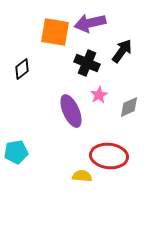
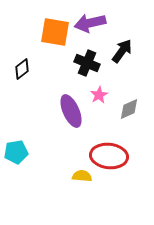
gray diamond: moved 2 px down
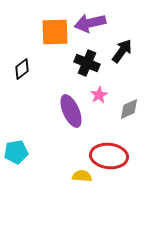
orange square: rotated 12 degrees counterclockwise
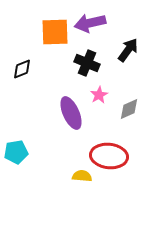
black arrow: moved 6 px right, 1 px up
black diamond: rotated 15 degrees clockwise
purple ellipse: moved 2 px down
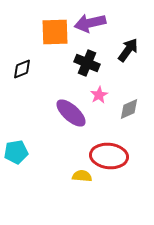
purple ellipse: rotated 24 degrees counterclockwise
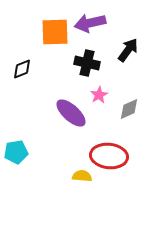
black cross: rotated 10 degrees counterclockwise
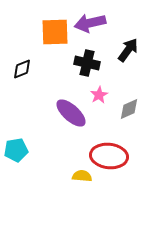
cyan pentagon: moved 2 px up
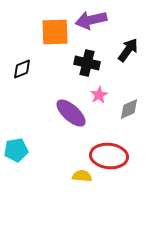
purple arrow: moved 1 px right, 3 px up
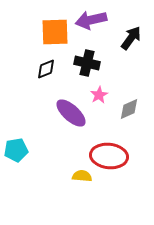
black arrow: moved 3 px right, 12 px up
black diamond: moved 24 px right
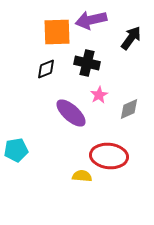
orange square: moved 2 px right
